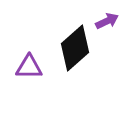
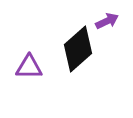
black diamond: moved 3 px right, 1 px down
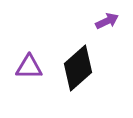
black diamond: moved 19 px down
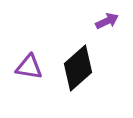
purple triangle: rotated 8 degrees clockwise
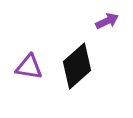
black diamond: moved 1 px left, 2 px up
